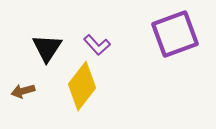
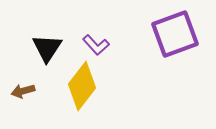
purple L-shape: moved 1 px left
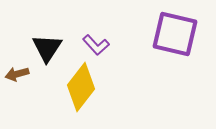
purple square: rotated 33 degrees clockwise
yellow diamond: moved 1 px left, 1 px down
brown arrow: moved 6 px left, 17 px up
